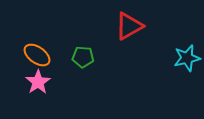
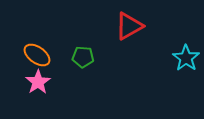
cyan star: moved 1 px left; rotated 24 degrees counterclockwise
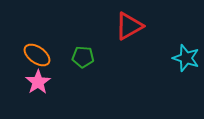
cyan star: rotated 16 degrees counterclockwise
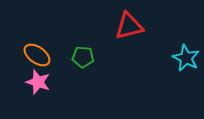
red triangle: rotated 16 degrees clockwise
cyan star: rotated 8 degrees clockwise
pink star: rotated 20 degrees counterclockwise
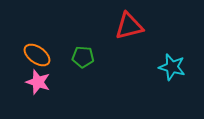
cyan star: moved 14 px left, 9 px down; rotated 12 degrees counterclockwise
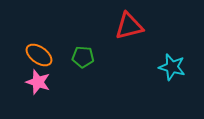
orange ellipse: moved 2 px right
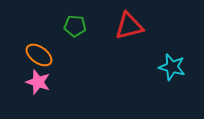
green pentagon: moved 8 px left, 31 px up
